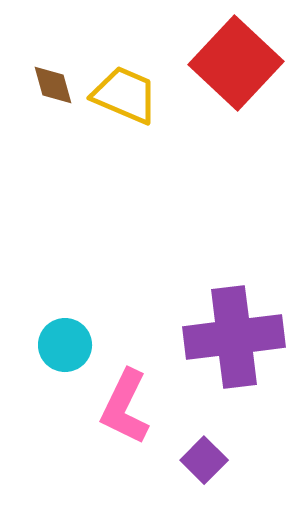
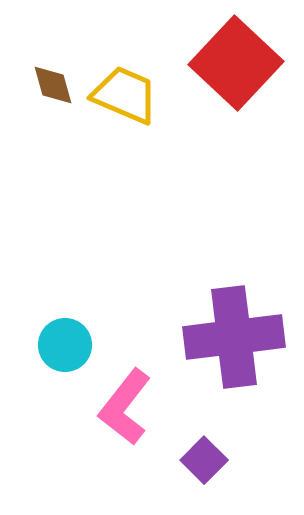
pink L-shape: rotated 12 degrees clockwise
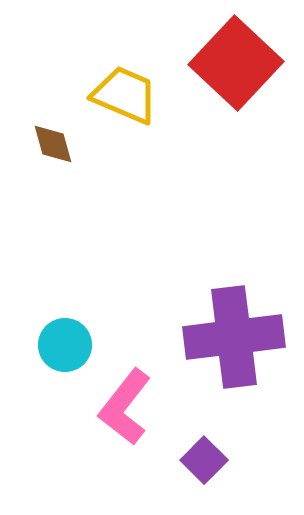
brown diamond: moved 59 px down
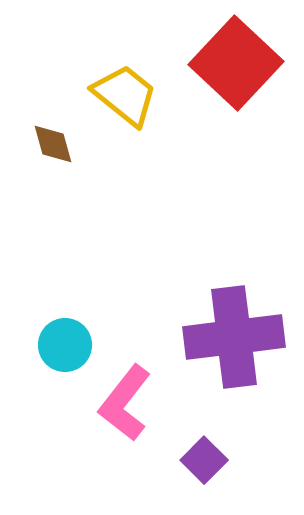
yellow trapezoid: rotated 16 degrees clockwise
pink L-shape: moved 4 px up
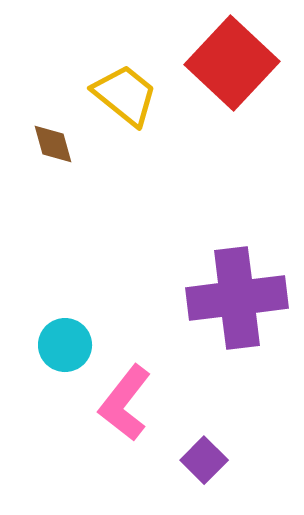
red square: moved 4 px left
purple cross: moved 3 px right, 39 px up
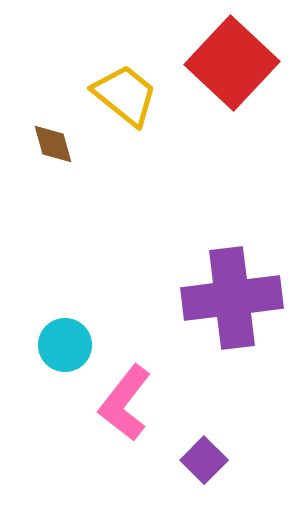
purple cross: moved 5 px left
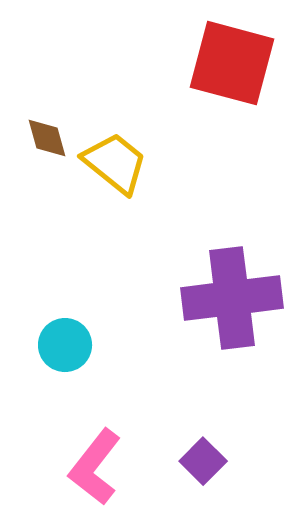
red square: rotated 28 degrees counterclockwise
yellow trapezoid: moved 10 px left, 68 px down
brown diamond: moved 6 px left, 6 px up
pink L-shape: moved 30 px left, 64 px down
purple square: moved 1 px left, 1 px down
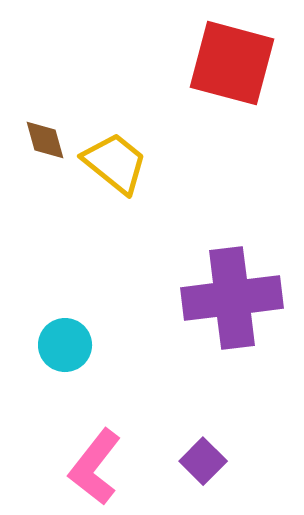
brown diamond: moved 2 px left, 2 px down
